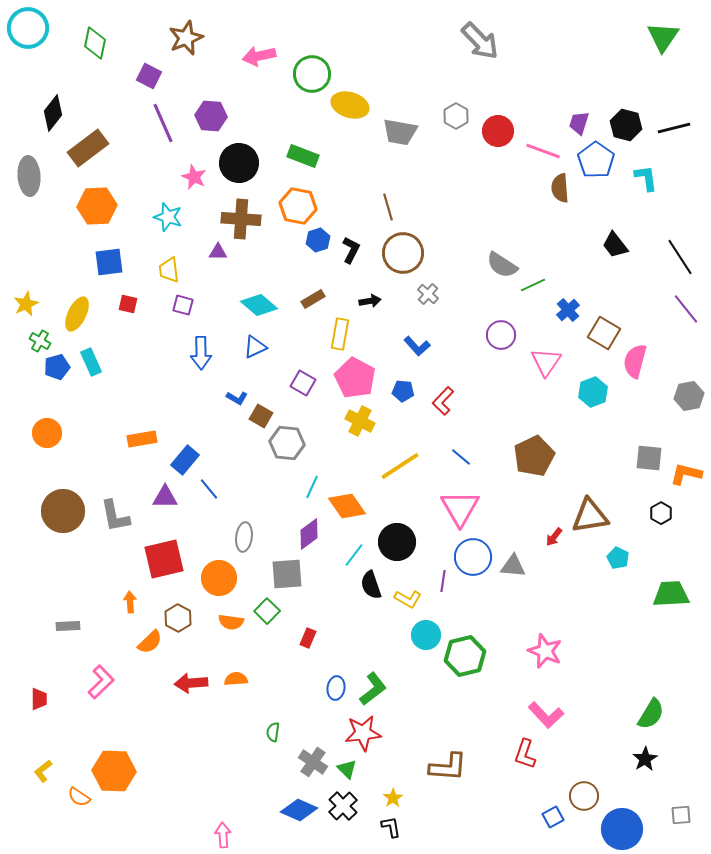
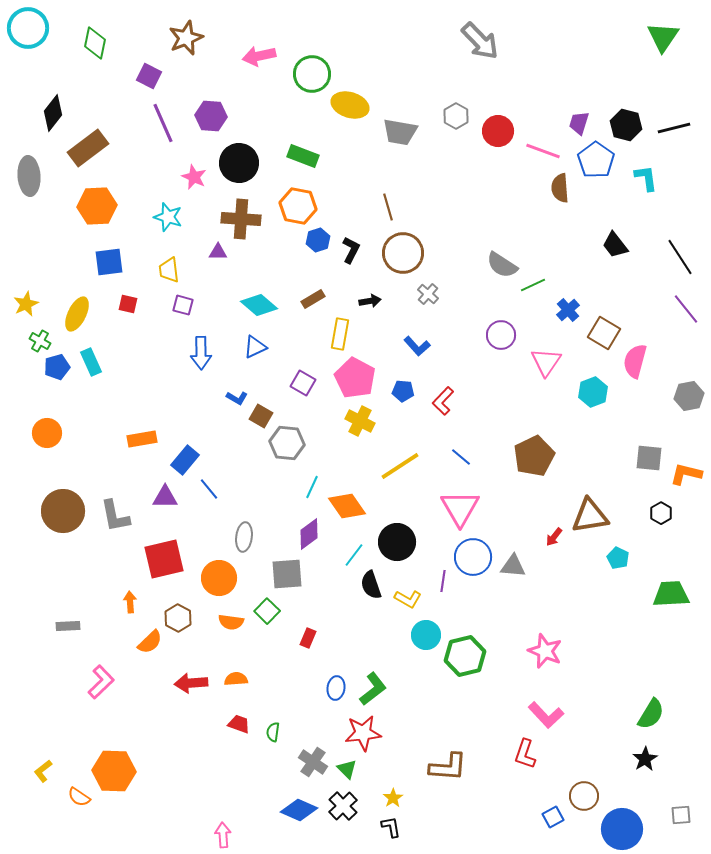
red trapezoid at (39, 699): moved 200 px right, 25 px down; rotated 70 degrees counterclockwise
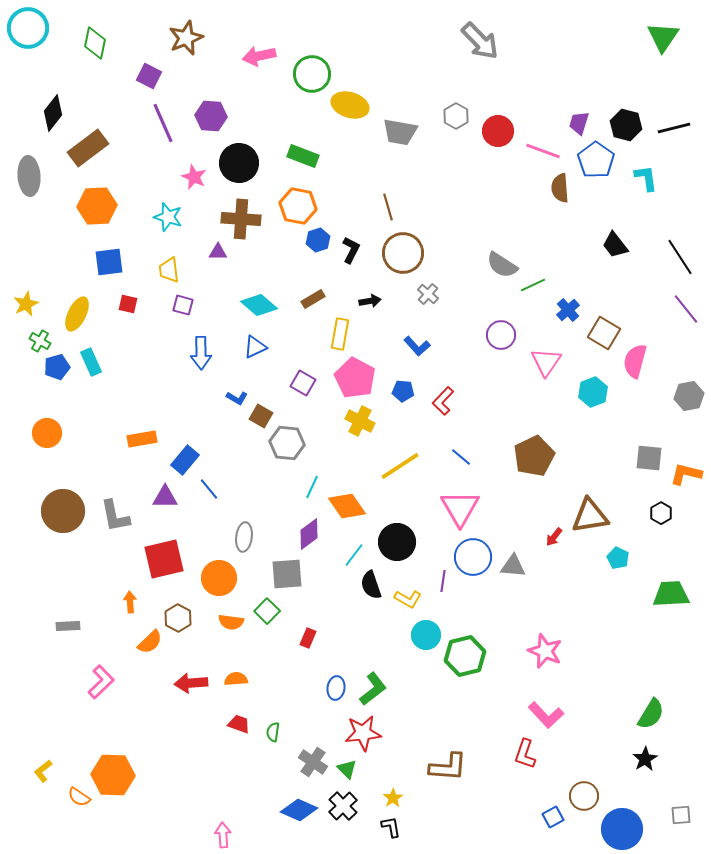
orange hexagon at (114, 771): moved 1 px left, 4 px down
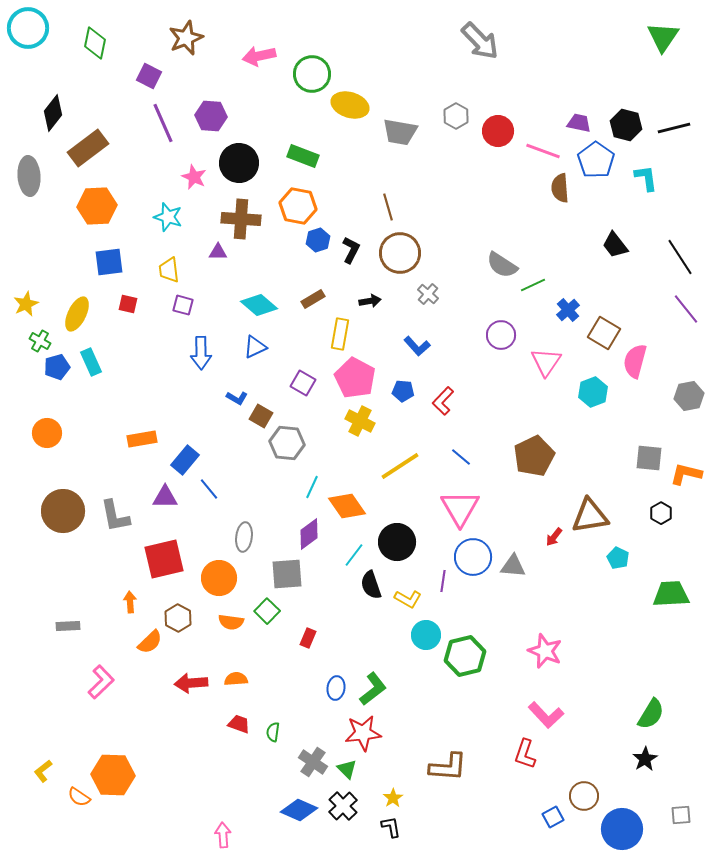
purple trapezoid at (579, 123): rotated 85 degrees clockwise
brown circle at (403, 253): moved 3 px left
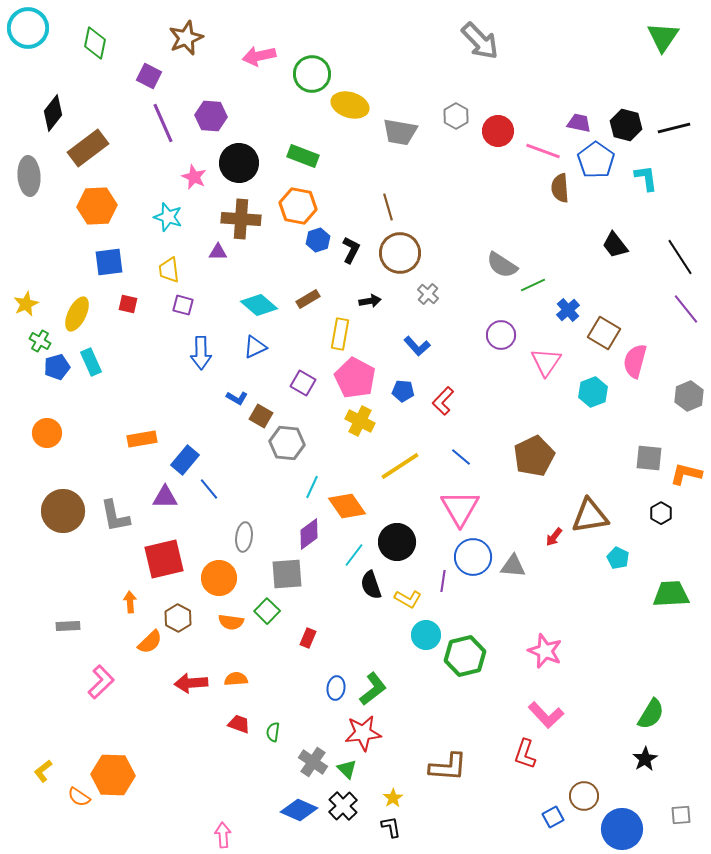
brown rectangle at (313, 299): moved 5 px left
gray hexagon at (689, 396): rotated 12 degrees counterclockwise
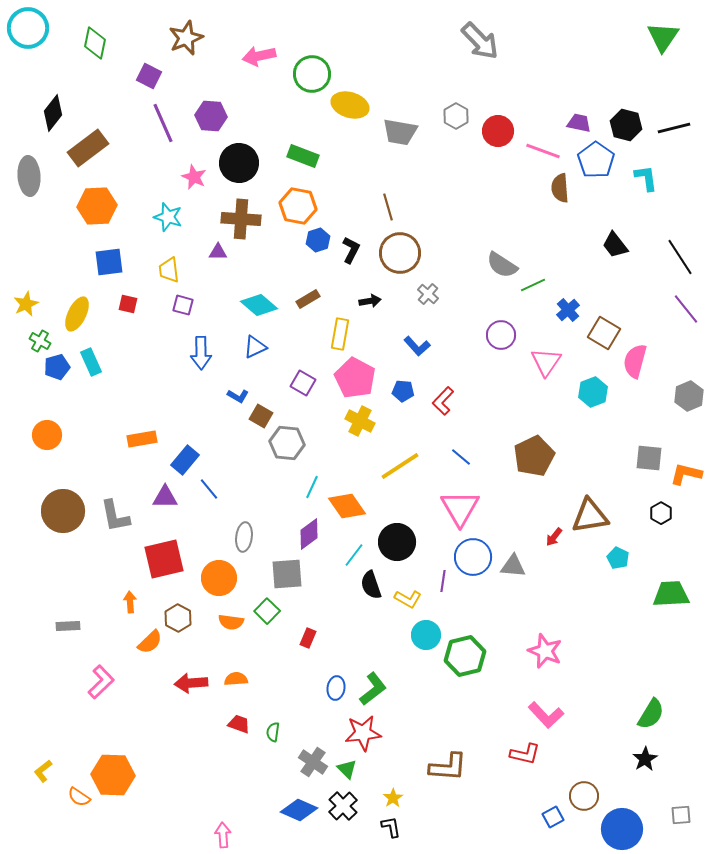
blue L-shape at (237, 398): moved 1 px right, 2 px up
orange circle at (47, 433): moved 2 px down
red L-shape at (525, 754): rotated 96 degrees counterclockwise
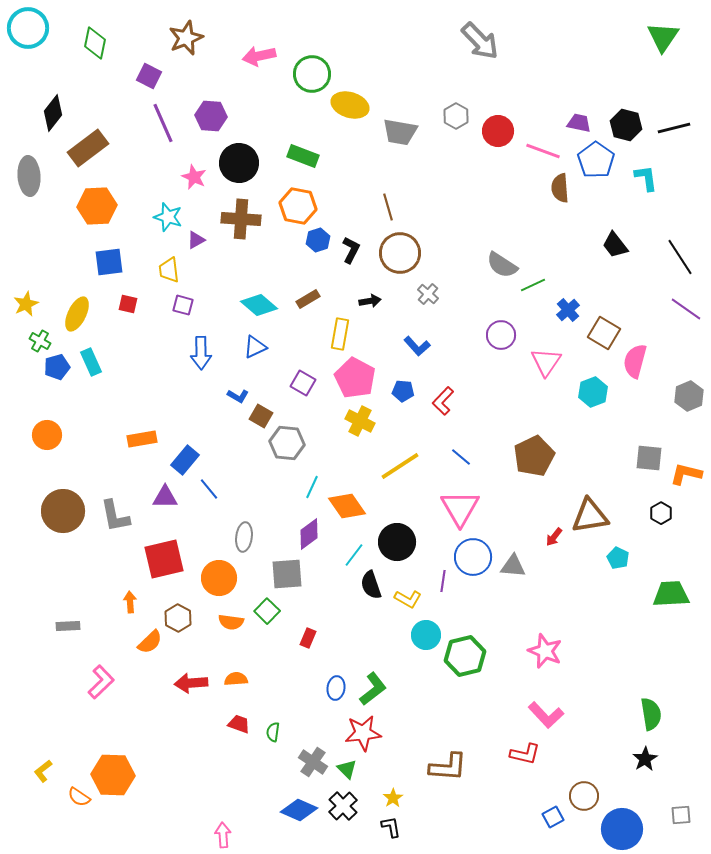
purple triangle at (218, 252): moved 22 px left, 12 px up; rotated 30 degrees counterclockwise
purple line at (686, 309): rotated 16 degrees counterclockwise
green semicircle at (651, 714): rotated 40 degrees counterclockwise
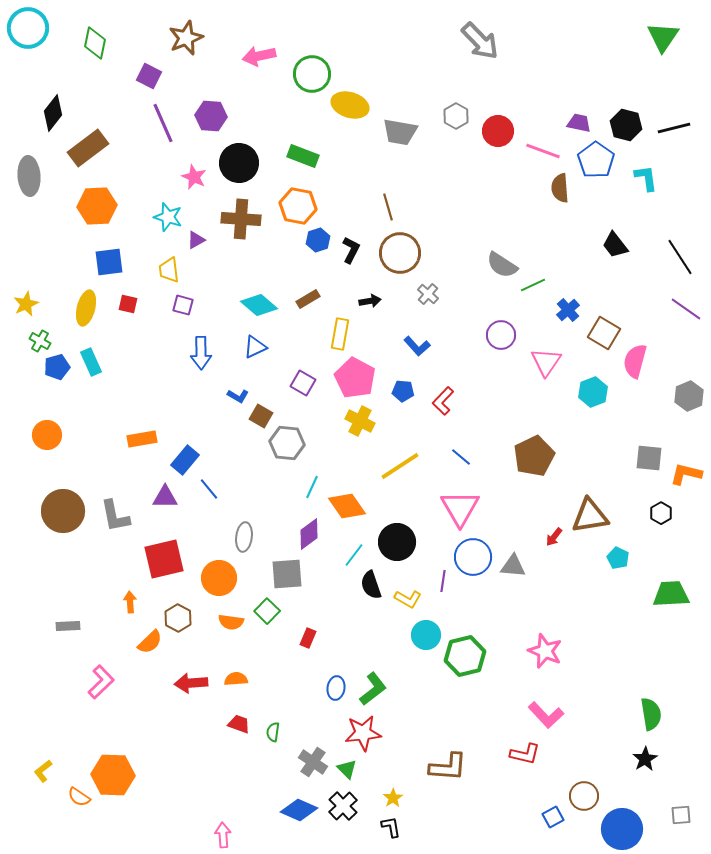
yellow ellipse at (77, 314): moved 9 px right, 6 px up; rotated 12 degrees counterclockwise
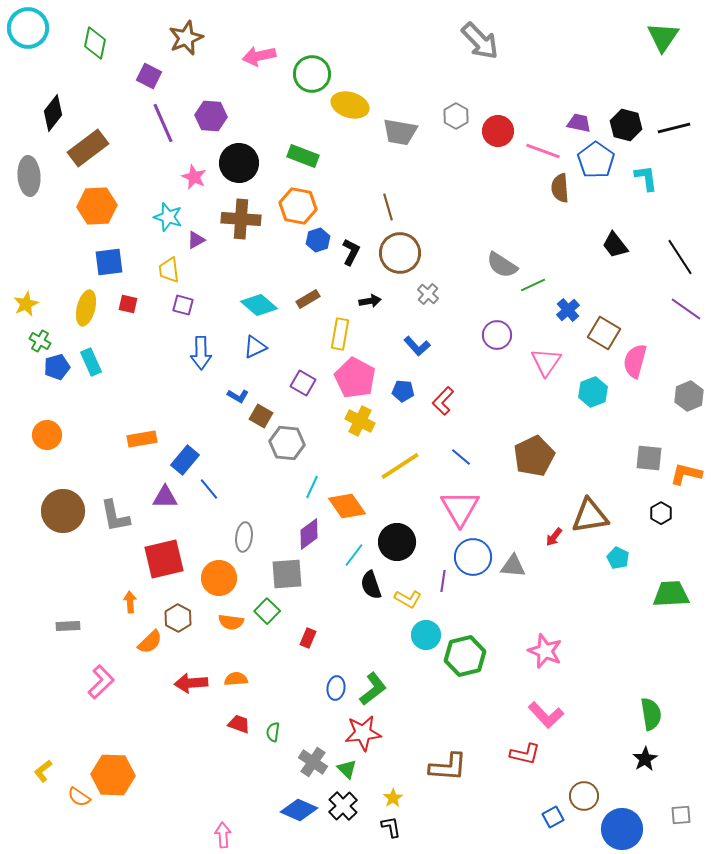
black L-shape at (351, 250): moved 2 px down
purple circle at (501, 335): moved 4 px left
